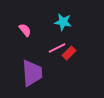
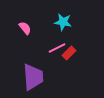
pink semicircle: moved 2 px up
purple trapezoid: moved 1 px right, 4 px down
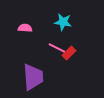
pink semicircle: rotated 48 degrees counterclockwise
pink line: rotated 54 degrees clockwise
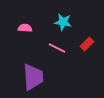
red rectangle: moved 18 px right, 9 px up
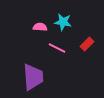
pink semicircle: moved 15 px right, 1 px up
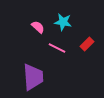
pink semicircle: moved 2 px left; rotated 40 degrees clockwise
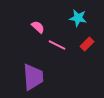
cyan star: moved 15 px right, 4 px up
pink line: moved 3 px up
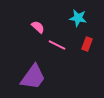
red rectangle: rotated 24 degrees counterclockwise
purple trapezoid: rotated 40 degrees clockwise
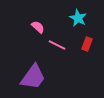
cyan star: rotated 18 degrees clockwise
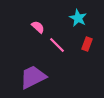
pink line: rotated 18 degrees clockwise
purple trapezoid: rotated 152 degrees counterclockwise
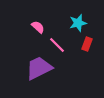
cyan star: moved 5 px down; rotated 30 degrees clockwise
purple trapezoid: moved 6 px right, 9 px up
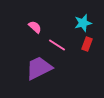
cyan star: moved 5 px right
pink semicircle: moved 3 px left
pink line: rotated 12 degrees counterclockwise
